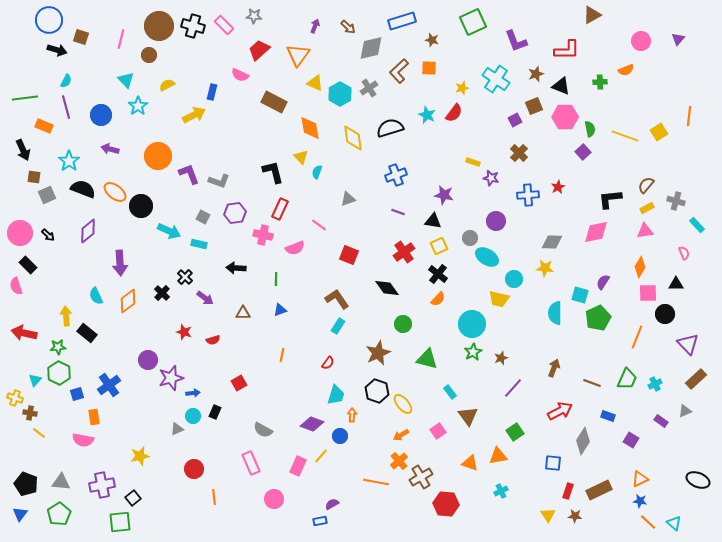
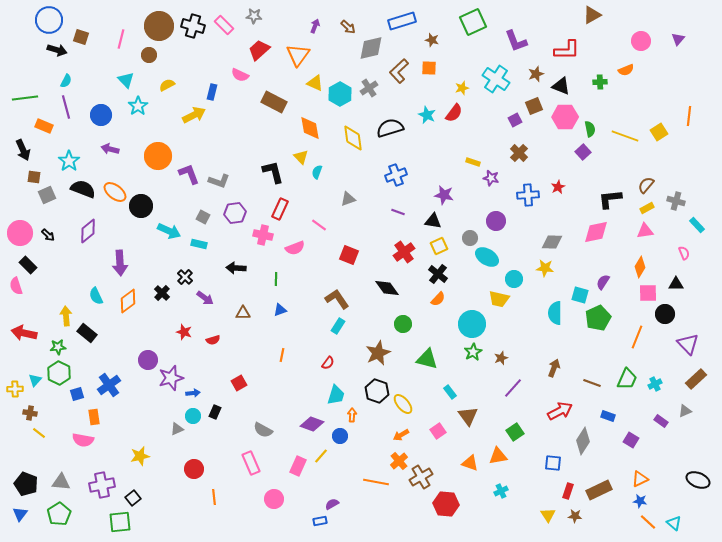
yellow cross at (15, 398): moved 9 px up; rotated 21 degrees counterclockwise
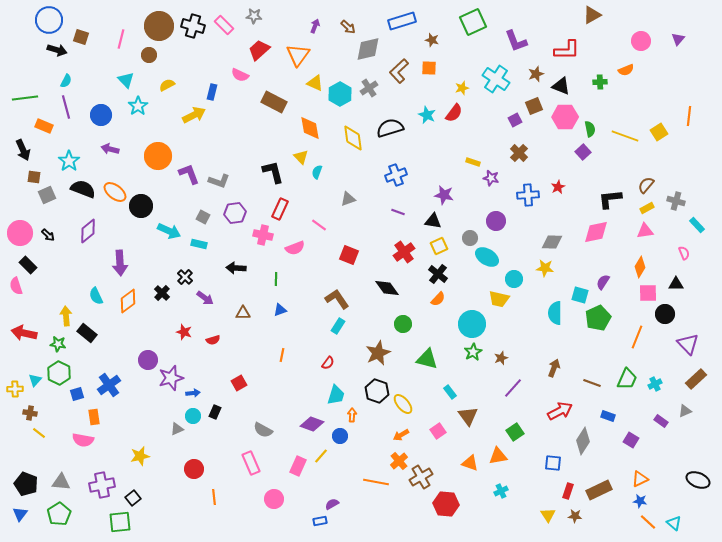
gray diamond at (371, 48): moved 3 px left, 1 px down
green star at (58, 347): moved 3 px up; rotated 14 degrees clockwise
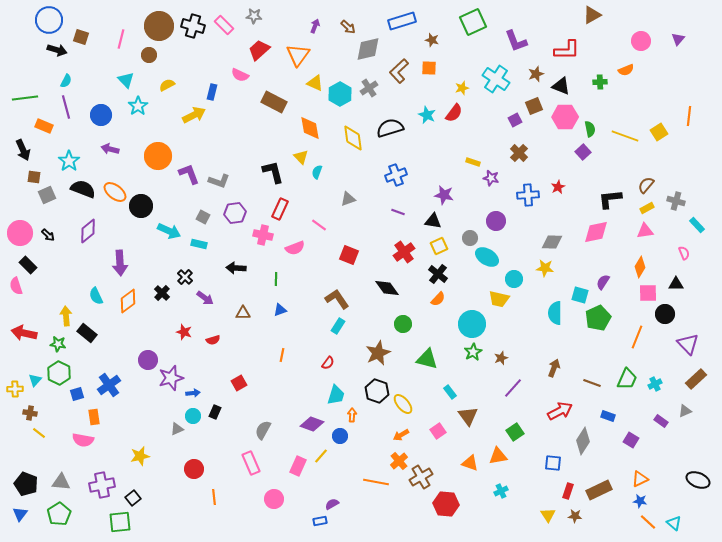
gray semicircle at (263, 430): rotated 90 degrees clockwise
